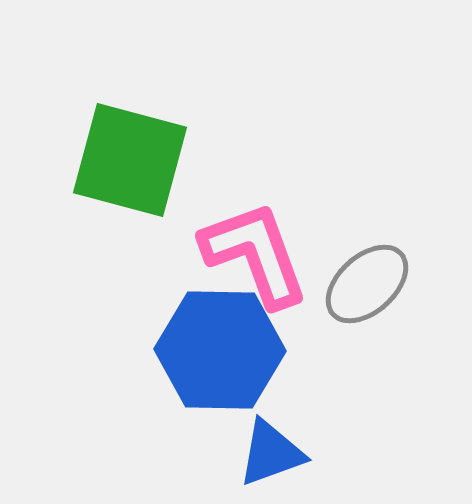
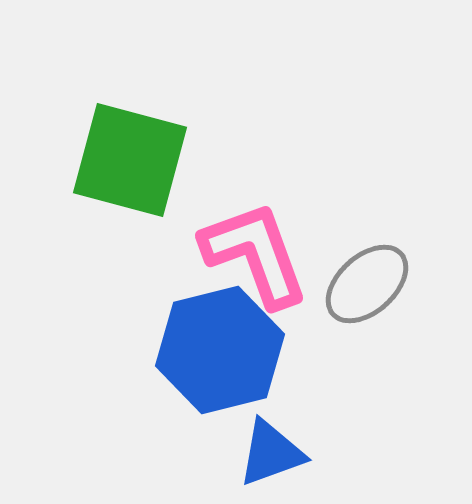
blue hexagon: rotated 15 degrees counterclockwise
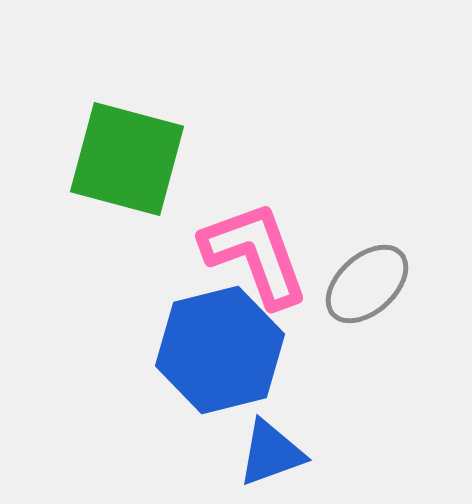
green square: moved 3 px left, 1 px up
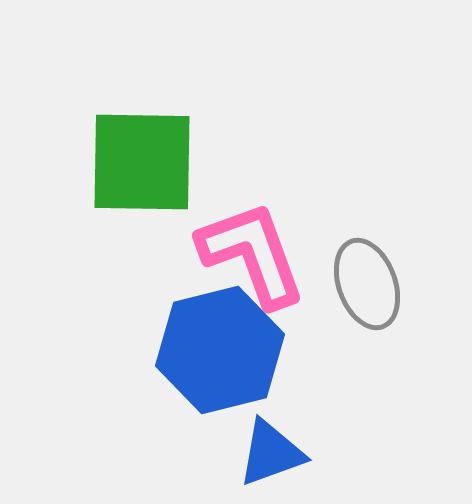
green square: moved 15 px right, 3 px down; rotated 14 degrees counterclockwise
pink L-shape: moved 3 px left
gray ellipse: rotated 68 degrees counterclockwise
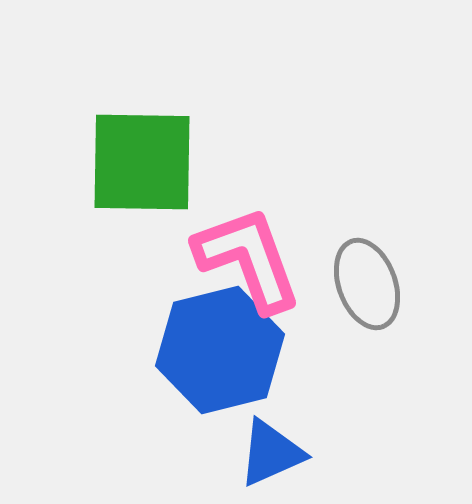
pink L-shape: moved 4 px left, 5 px down
blue triangle: rotated 4 degrees counterclockwise
